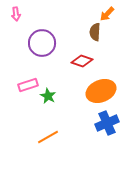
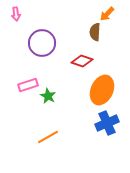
orange ellipse: moved 1 px right, 1 px up; rotated 44 degrees counterclockwise
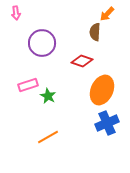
pink arrow: moved 1 px up
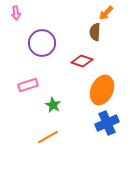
orange arrow: moved 1 px left, 1 px up
green star: moved 5 px right, 9 px down
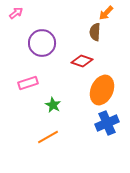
pink arrow: rotated 120 degrees counterclockwise
pink rectangle: moved 2 px up
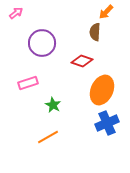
orange arrow: moved 1 px up
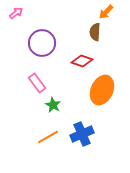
pink rectangle: moved 9 px right; rotated 72 degrees clockwise
blue cross: moved 25 px left, 11 px down
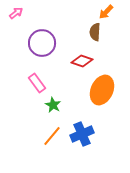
orange line: moved 4 px right, 1 px up; rotated 20 degrees counterclockwise
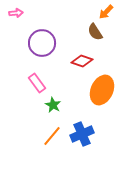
pink arrow: rotated 32 degrees clockwise
brown semicircle: rotated 36 degrees counterclockwise
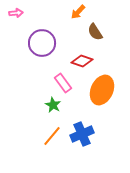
orange arrow: moved 28 px left
pink rectangle: moved 26 px right
